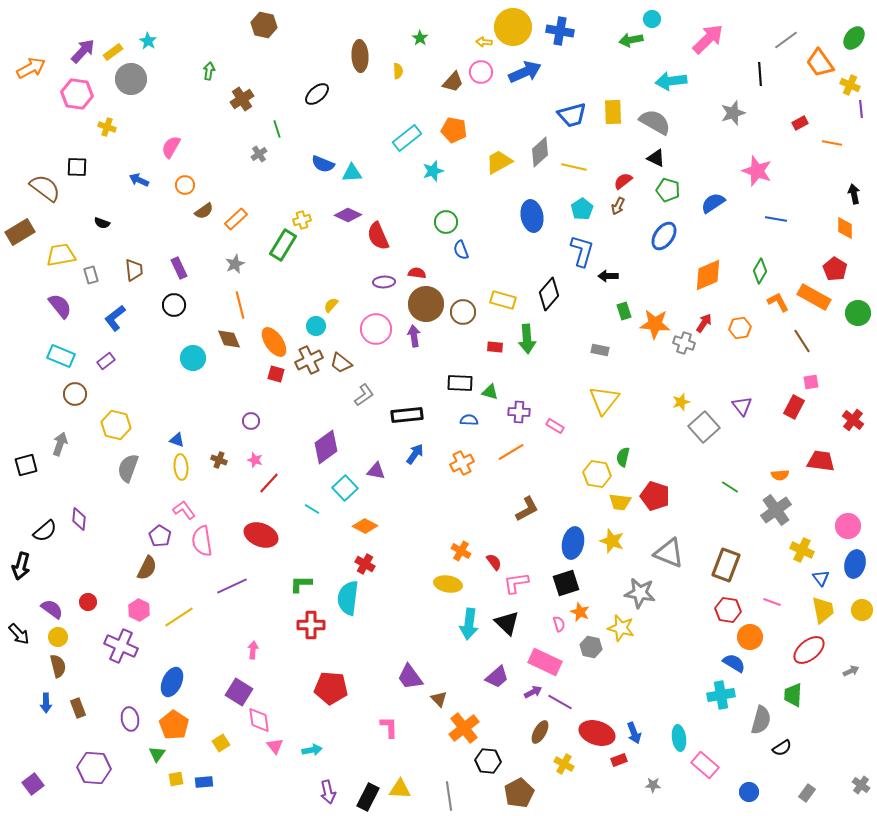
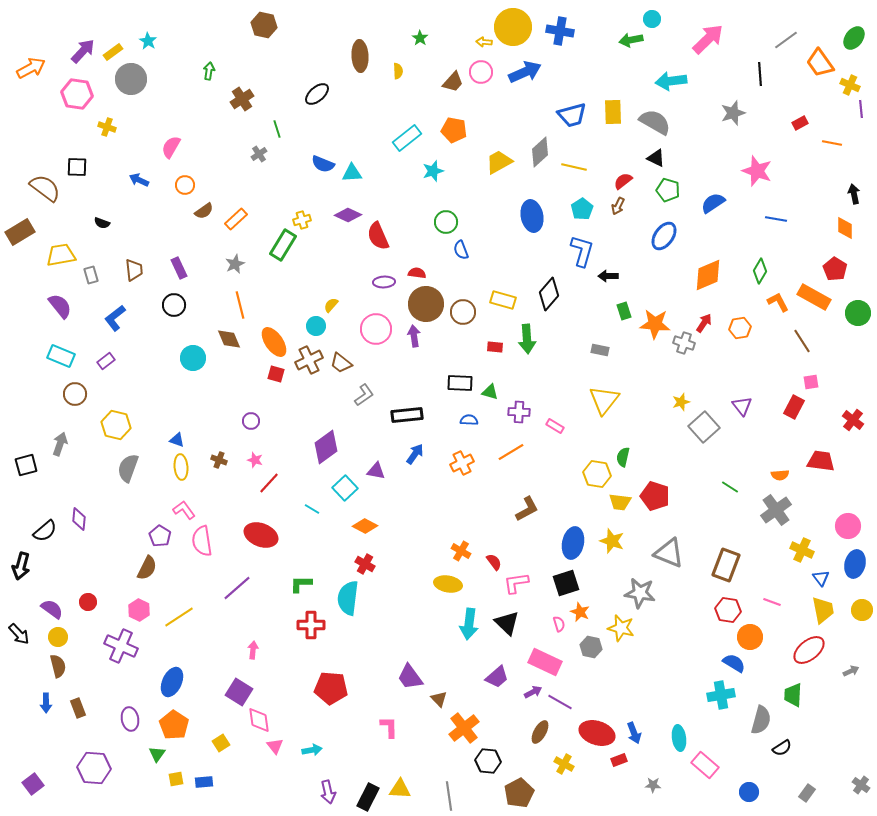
purple line at (232, 586): moved 5 px right, 2 px down; rotated 16 degrees counterclockwise
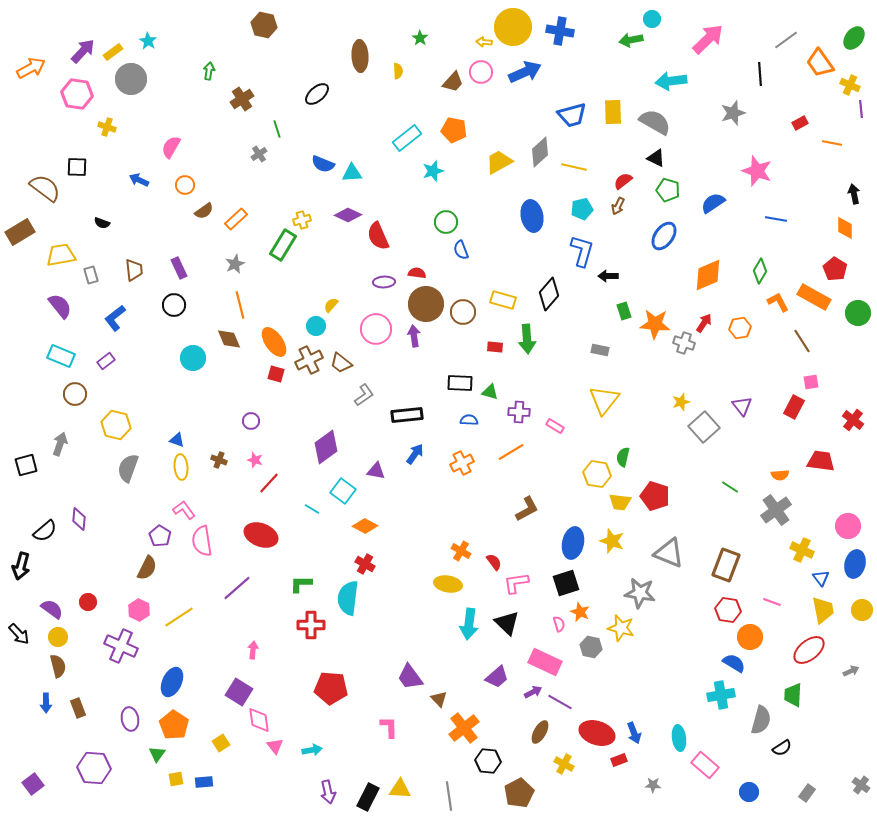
cyan pentagon at (582, 209): rotated 20 degrees clockwise
cyan square at (345, 488): moved 2 px left, 3 px down; rotated 10 degrees counterclockwise
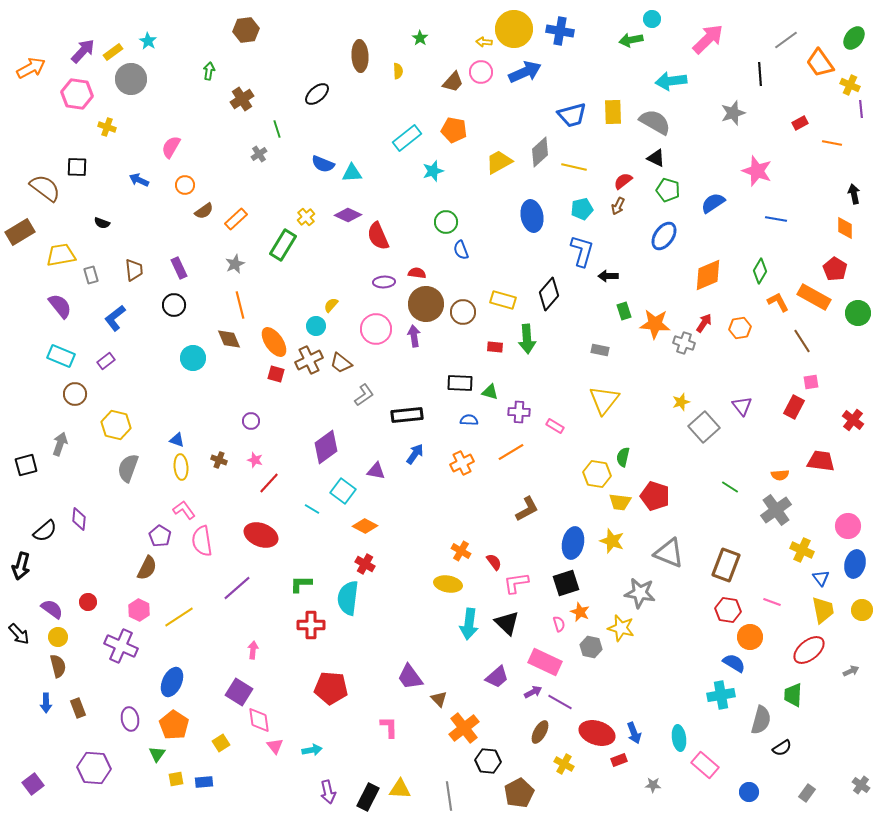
brown hexagon at (264, 25): moved 18 px left, 5 px down; rotated 20 degrees counterclockwise
yellow circle at (513, 27): moved 1 px right, 2 px down
yellow cross at (302, 220): moved 4 px right, 3 px up; rotated 24 degrees counterclockwise
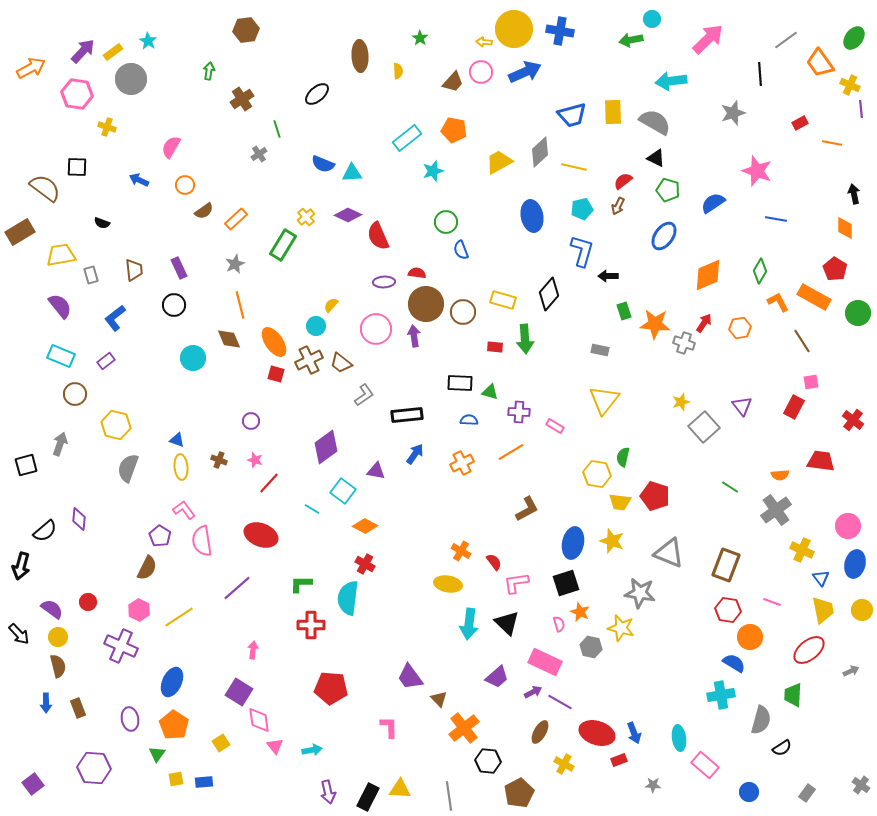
green arrow at (527, 339): moved 2 px left
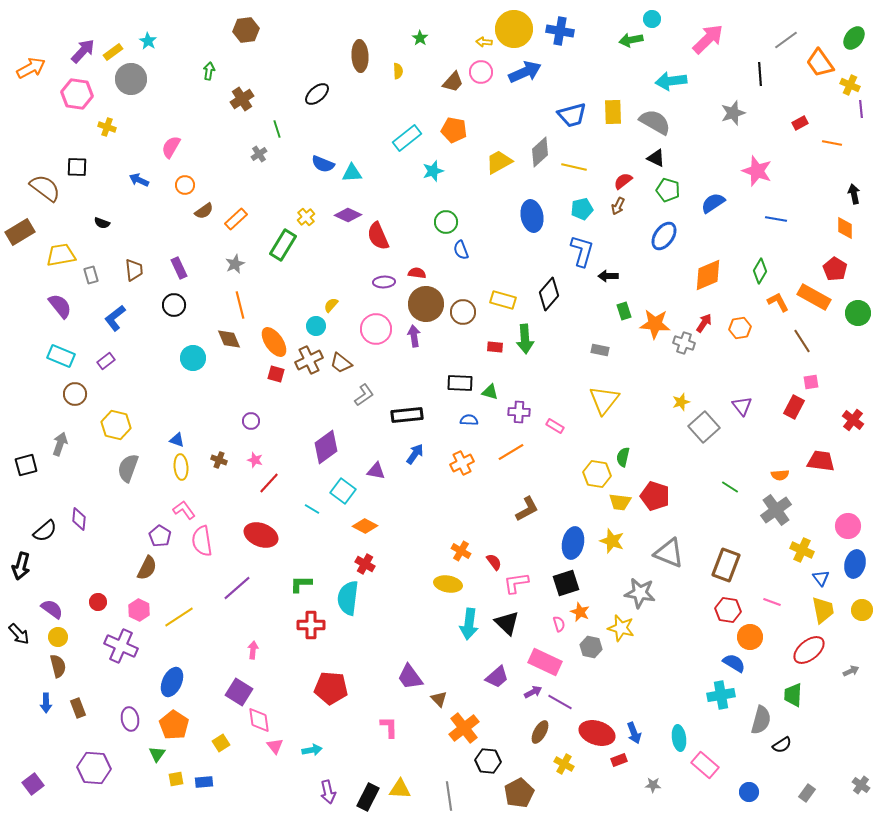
red circle at (88, 602): moved 10 px right
black semicircle at (782, 748): moved 3 px up
